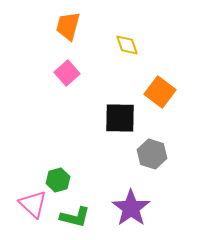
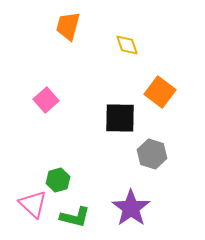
pink square: moved 21 px left, 27 px down
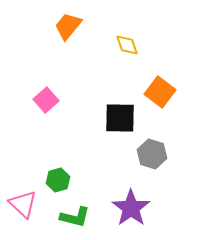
orange trapezoid: rotated 24 degrees clockwise
pink triangle: moved 10 px left
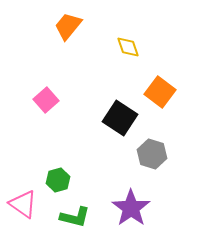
yellow diamond: moved 1 px right, 2 px down
black square: rotated 32 degrees clockwise
pink triangle: rotated 8 degrees counterclockwise
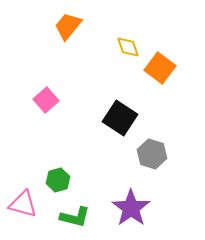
orange square: moved 24 px up
pink triangle: rotated 20 degrees counterclockwise
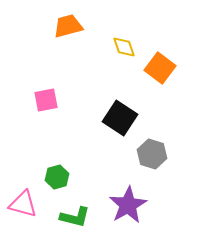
orange trapezoid: rotated 36 degrees clockwise
yellow diamond: moved 4 px left
pink square: rotated 30 degrees clockwise
green hexagon: moved 1 px left, 3 px up
purple star: moved 3 px left, 3 px up; rotated 6 degrees clockwise
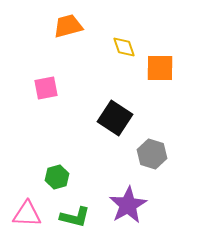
orange square: rotated 36 degrees counterclockwise
pink square: moved 12 px up
black square: moved 5 px left
pink triangle: moved 4 px right, 10 px down; rotated 12 degrees counterclockwise
